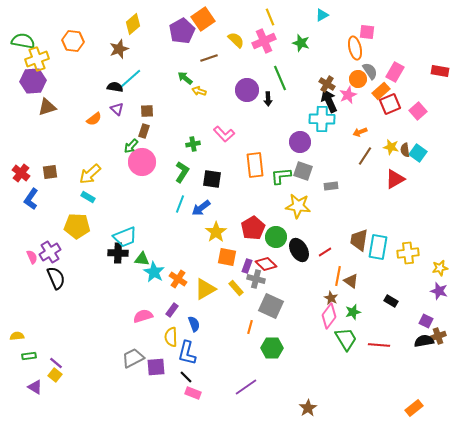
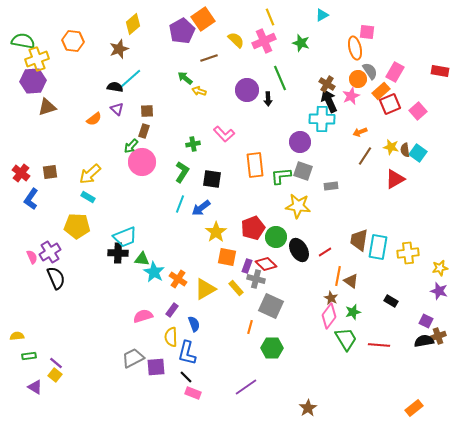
pink star at (348, 95): moved 3 px right, 1 px down
red pentagon at (253, 228): rotated 10 degrees clockwise
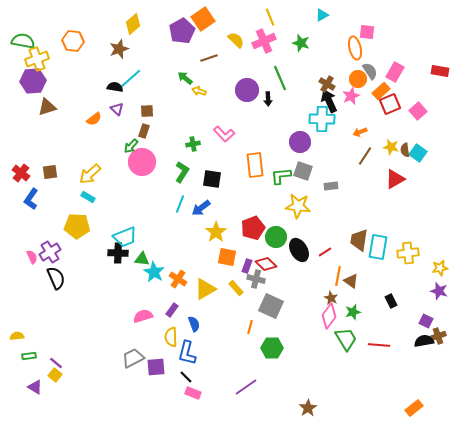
black rectangle at (391, 301): rotated 32 degrees clockwise
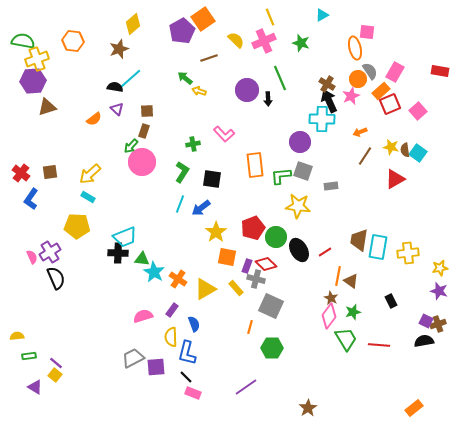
brown cross at (438, 336): moved 12 px up
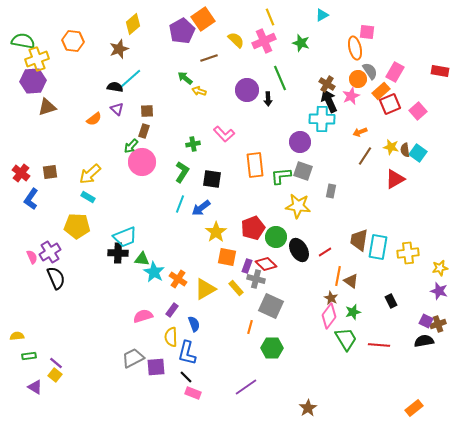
gray rectangle at (331, 186): moved 5 px down; rotated 72 degrees counterclockwise
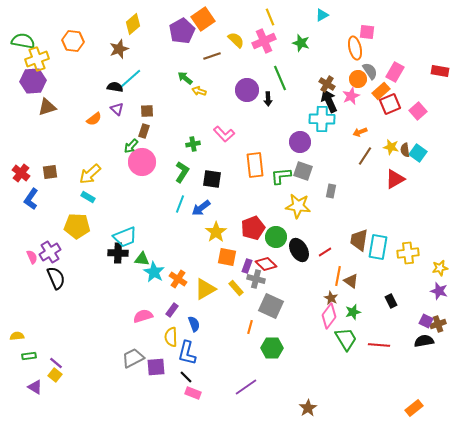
brown line at (209, 58): moved 3 px right, 2 px up
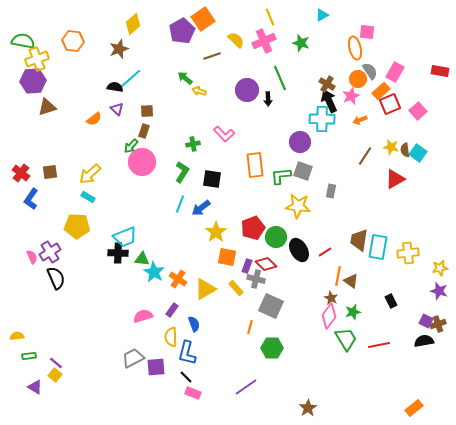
orange arrow at (360, 132): moved 12 px up
red line at (379, 345): rotated 15 degrees counterclockwise
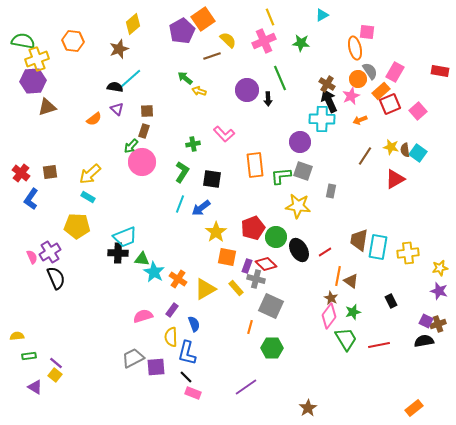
yellow semicircle at (236, 40): moved 8 px left
green star at (301, 43): rotated 12 degrees counterclockwise
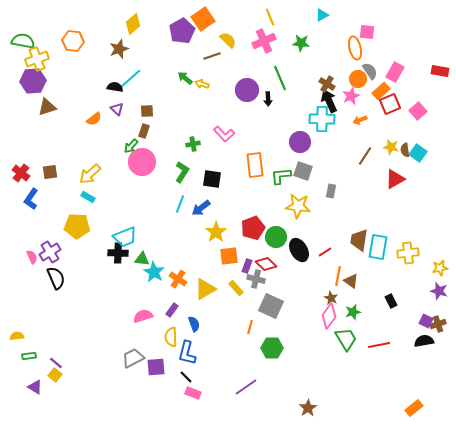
yellow arrow at (199, 91): moved 3 px right, 7 px up
orange square at (227, 257): moved 2 px right, 1 px up; rotated 18 degrees counterclockwise
